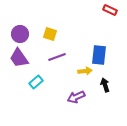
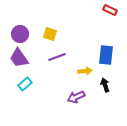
blue rectangle: moved 7 px right
cyan rectangle: moved 11 px left, 2 px down
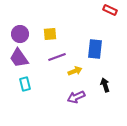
yellow square: rotated 24 degrees counterclockwise
blue rectangle: moved 11 px left, 6 px up
yellow arrow: moved 10 px left; rotated 16 degrees counterclockwise
cyan rectangle: rotated 64 degrees counterclockwise
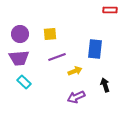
red rectangle: rotated 24 degrees counterclockwise
purple trapezoid: rotated 60 degrees counterclockwise
cyan rectangle: moved 1 px left, 2 px up; rotated 32 degrees counterclockwise
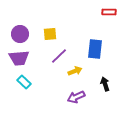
red rectangle: moved 1 px left, 2 px down
purple line: moved 2 px right, 1 px up; rotated 24 degrees counterclockwise
black arrow: moved 1 px up
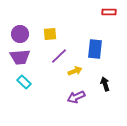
purple trapezoid: moved 1 px right, 1 px up
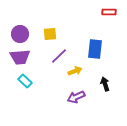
cyan rectangle: moved 1 px right, 1 px up
